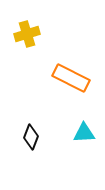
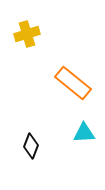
orange rectangle: moved 2 px right, 5 px down; rotated 12 degrees clockwise
black diamond: moved 9 px down
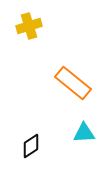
yellow cross: moved 2 px right, 8 px up
black diamond: rotated 35 degrees clockwise
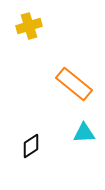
orange rectangle: moved 1 px right, 1 px down
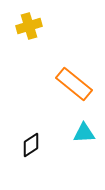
black diamond: moved 1 px up
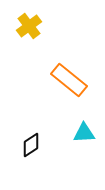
yellow cross: rotated 20 degrees counterclockwise
orange rectangle: moved 5 px left, 4 px up
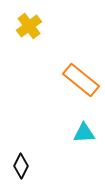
orange rectangle: moved 12 px right
black diamond: moved 10 px left, 21 px down; rotated 30 degrees counterclockwise
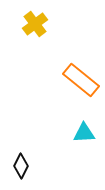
yellow cross: moved 6 px right, 2 px up
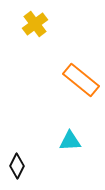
cyan triangle: moved 14 px left, 8 px down
black diamond: moved 4 px left
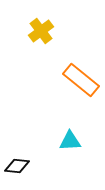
yellow cross: moved 6 px right, 7 px down
black diamond: rotated 70 degrees clockwise
